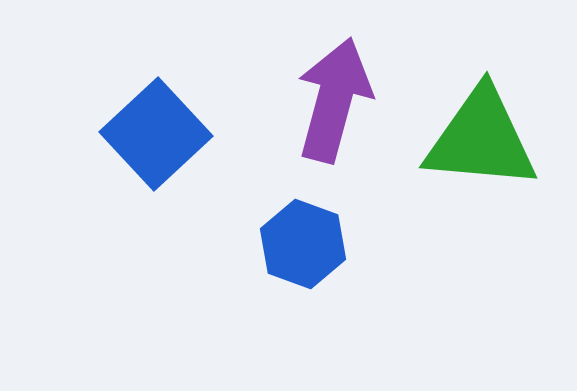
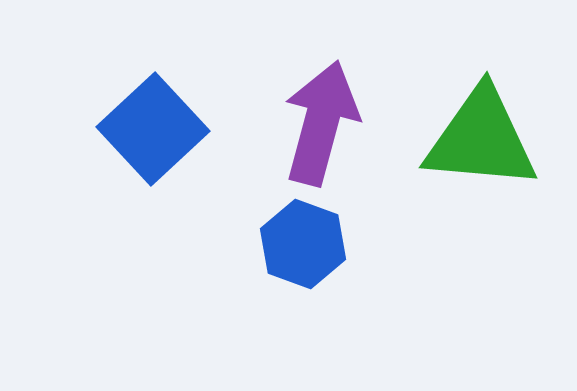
purple arrow: moved 13 px left, 23 px down
blue square: moved 3 px left, 5 px up
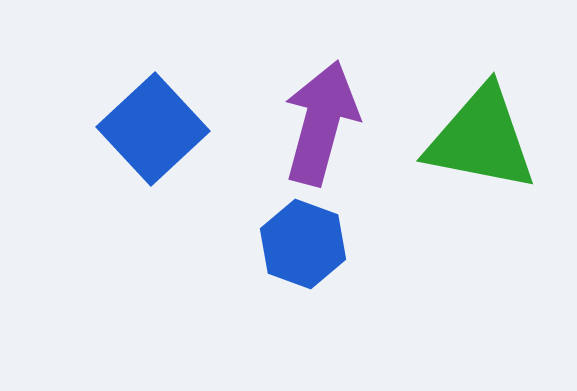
green triangle: rotated 6 degrees clockwise
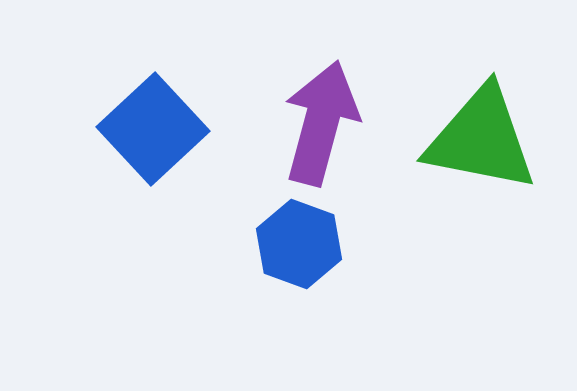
blue hexagon: moved 4 px left
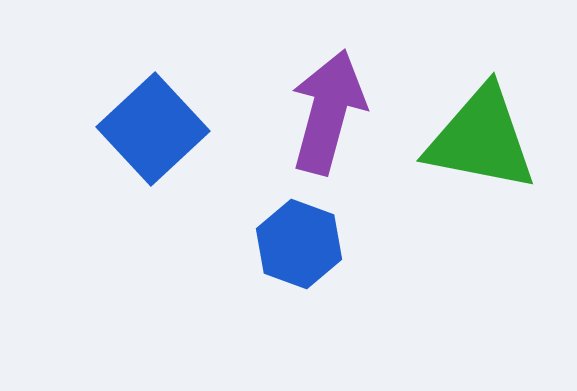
purple arrow: moved 7 px right, 11 px up
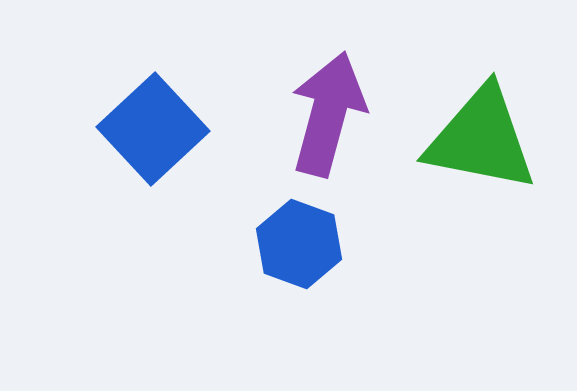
purple arrow: moved 2 px down
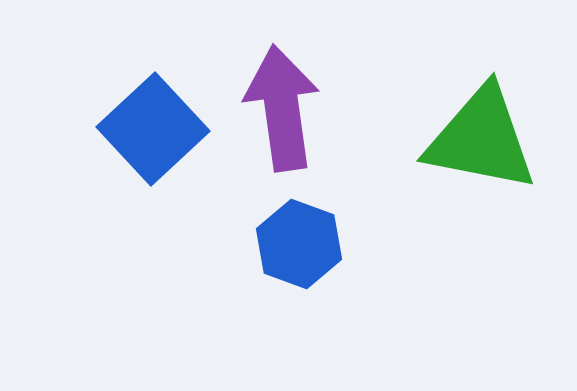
purple arrow: moved 46 px left, 6 px up; rotated 23 degrees counterclockwise
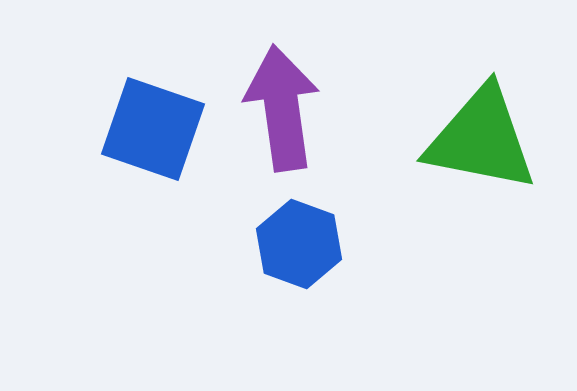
blue square: rotated 28 degrees counterclockwise
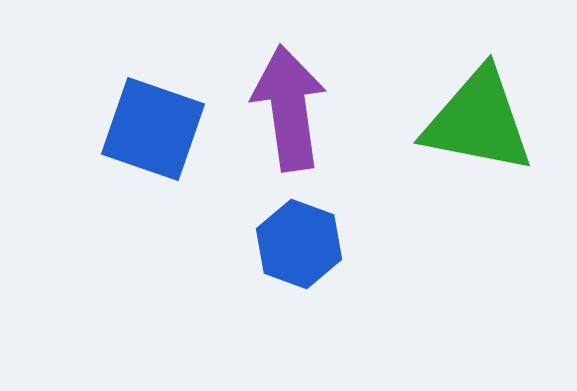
purple arrow: moved 7 px right
green triangle: moved 3 px left, 18 px up
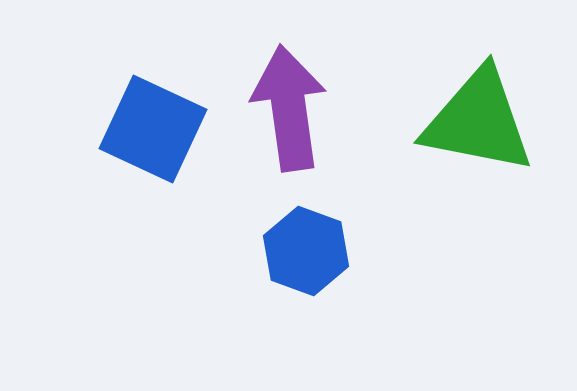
blue square: rotated 6 degrees clockwise
blue hexagon: moved 7 px right, 7 px down
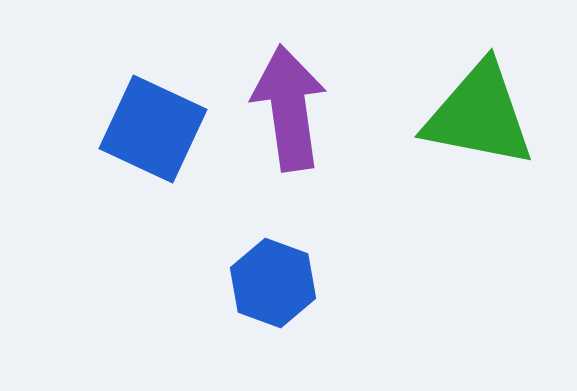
green triangle: moved 1 px right, 6 px up
blue hexagon: moved 33 px left, 32 px down
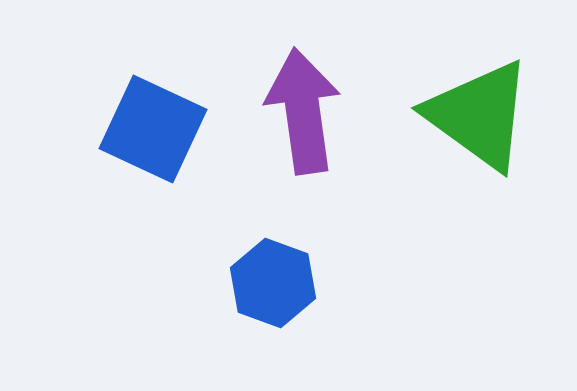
purple arrow: moved 14 px right, 3 px down
green triangle: rotated 25 degrees clockwise
